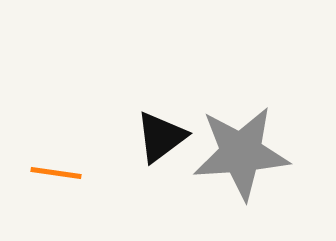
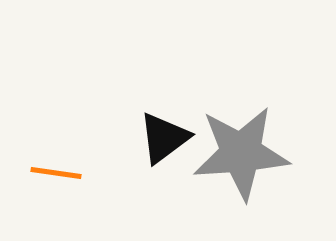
black triangle: moved 3 px right, 1 px down
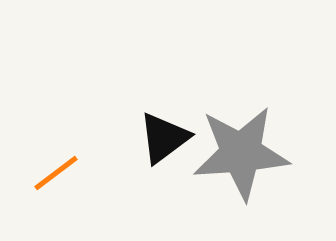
orange line: rotated 45 degrees counterclockwise
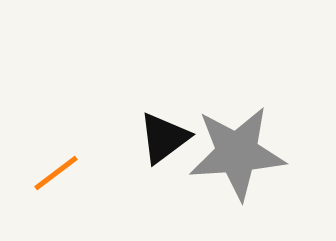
gray star: moved 4 px left
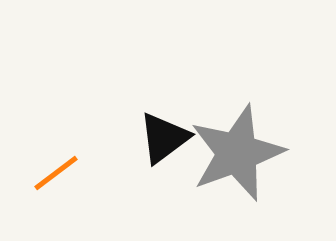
gray star: rotated 16 degrees counterclockwise
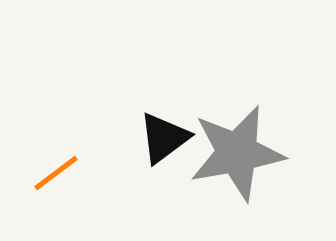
gray star: rotated 10 degrees clockwise
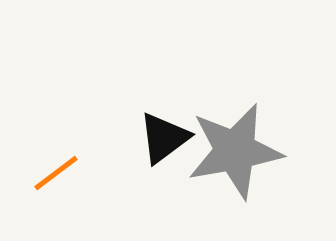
gray star: moved 2 px left, 2 px up
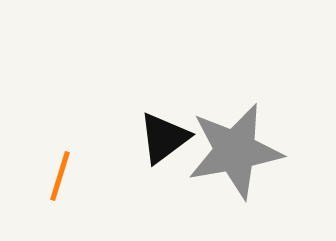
orange line: moved 4 px right, 3 px down; rotated 36 degrees counterclockwise
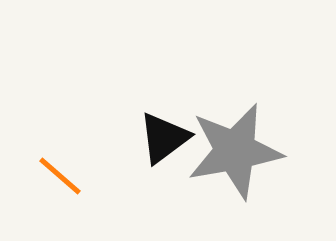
orange line: rotated 66 degrees counterclockwise
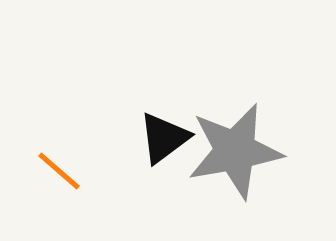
orange line: moved 1 px left, 5 px up
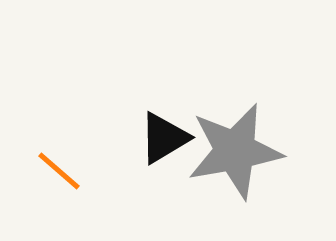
black triangle: rotated 6 degrees clockwise
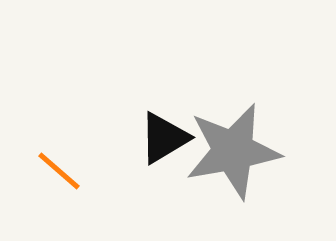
gray star: moved 2 px left
